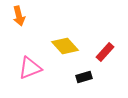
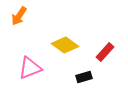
orange arrow: rotated 48 degrees clockwise
yellow diamond: moved 1 px up; rotated 12 degrees counterclockwise
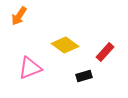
black rectangle: moved 1 px up
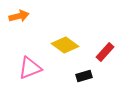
orange arrow: rotated 138 degrees counterclockwise
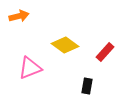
black rectangle: moved 3 px right, 10 px down; rotated 63 degrees counterclockwise
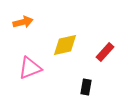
orange arrow: moved 4 px right, 6 px down
yellow diamond: rotated 48 degrees counterclockwise
black rectangle: moved 1 px left, 1 px down
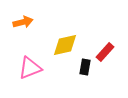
black rectangle: moved 1 px left, 20 px up
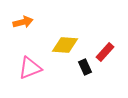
yellow diamond: rotated 16 degrees clockwise
black rectangle: rotated 35 degrees counterclockwise
